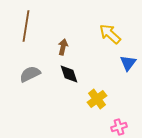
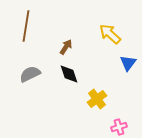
brown arrow: moved 3 px right; rotated 21 degrees clockwise
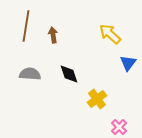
brown arrow: moved 13 px left, 12 px up; rotated 42 degrees counterclockwise
gray semicircle: rotated 30 degrees clockwise
pink cross: rotated 28 degrees counterclockwise
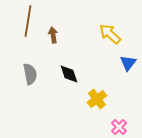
brown line: moved 2 px right, 5 px up
gray semicircle: rotated 75 degrees clockwise
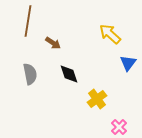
brown arrow: moved 8 px down; rotated 133 degrees clockwise
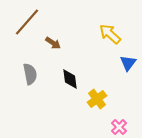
brown line: moved 1 px left, 1 px down; rotated 32 degrees clockwise
black diamond: moved 1 px right, 5 px down; rotated 10 degrees clockwise
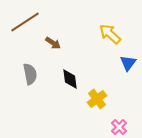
brown line: moved 2 px left; rotated 16 degrees clockwise
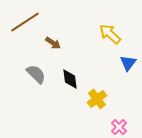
gray semicircle: moved 6 px right; rotated 35 degrees counterclockwise
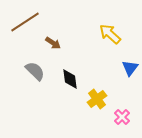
blue triangle: moved 2 px right, 5 px down
gray semicircle: moved 1 px left, 3 px up
pink cross: moved 3 px right, 10 px up
